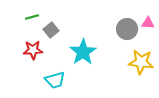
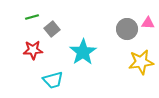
gray square: moved 1 px right, 1 px up
yellow star: rotated 15 degrees counterclockwise
cyan trapezoid: moved 2 px left
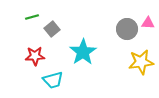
red star: moved 2 px right, 6 px down
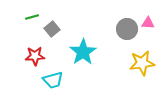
yellow star: moved 1 px right, 1 px down
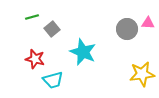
cyan star: rotated 16 degrees counterclockwise
red star: moved 3 px down; rotated 18 degrees clockwise
yellow star: moved 11 px down
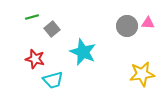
gray circle: moved 3 px up
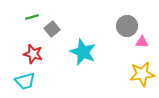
pink triangle: moved 6 px left, 19 px down
red star: moved 2 px left, 5 px up
cyan trapezoid: moved 28 px left, 1 px down
